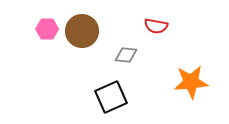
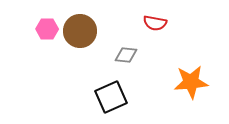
red semicircle: moved 1 px left, 3 px up
brown circle: moved 2 px left
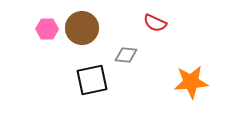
red semicircle: rotated 15 degrees clockwise
brown circle: moved 2 px right, 3 px up
black square: moved 19 px left, 17 px up; rotated 12 degrees clockwise
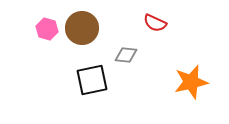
pink hexagon: rotated 15 degrees clockwise
orange star: rotated 8 degrees counterclockwise
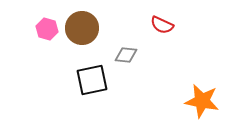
red semicircle: moved 7 px right, 2 px down
orange star: moved 11 px right, 19 px down; rotated 24 degrees clockwise
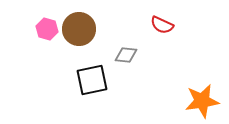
brown circle: moved 3 px left, 1 px down
orange star: rotated 20 degrees counterclockwise
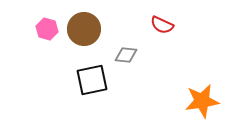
brown circle: moved 5 px right
